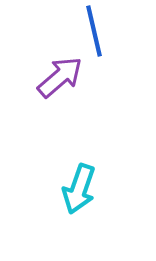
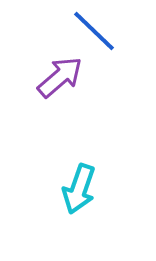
blue line: rotated 33 degrees counterclockwise
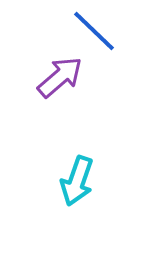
cyan arrow: moved 2 px left, 8 px up
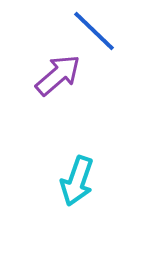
purple arrow: moved 2 px left, 2 px up
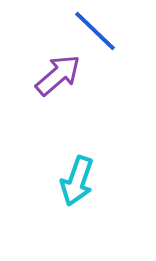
blue line: moved 1 px right
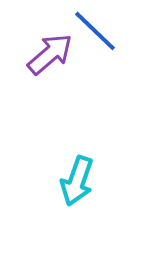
purple arrow: moved 8 px left, 21 px up
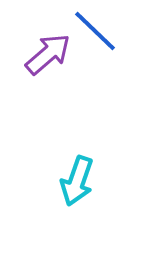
purple arrow: moved 2 px left
